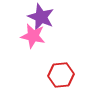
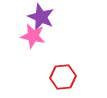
red hexagon: moved 2 px right, 2 px down
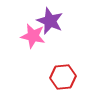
purple star: moved 9 px right, 4 px down
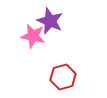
red hexagon: rotated 10 degrees counterclockwise
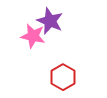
red hexagon: rotated 15 degrees counterclockwise
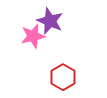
pink star: rotated 25 degrees counterclockwise
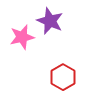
pink star: moved 11 px left, 1 px down
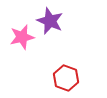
red hexagon: moved 3 px right, 1 px down; rotated 10 degrees counterclockwise
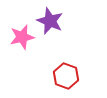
red hexagon: moved 2 px up
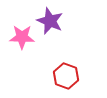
pink star: rotated 15 degrees clockwise
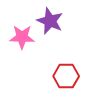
red hexagon: rotated 20 degrees counterclockwise
